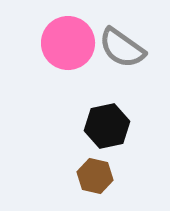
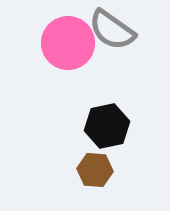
gray semicircle: moved 10 px left, 18 px up
brown hexagon: moved 6 px up; rotated 8 degrees counterclockwise
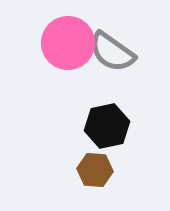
gray semicircle: moved 22 px down
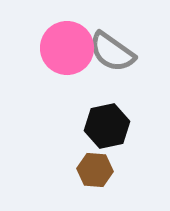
pink circle: moved 1 px left, 5 px down
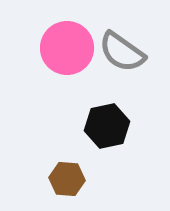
gray semicircle: moved 10 px right
brown hexagon: moved 28 px left, 9 px down
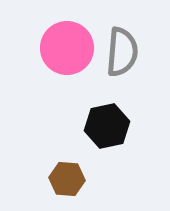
gray semicircle: rotated 120 degrees counterclockwise
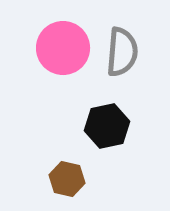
pink circle: moved 4 px left
brown hexagon: rotated 8 degrees clockwise
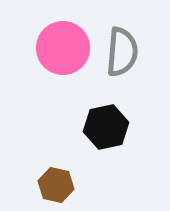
black hexagon: moved 1 px left, 1 px down
brown hexagon: moved 11 px left, 6 px down
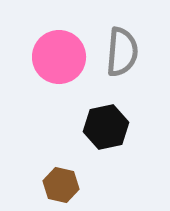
pink circle: moved 4 px left, 9 px down
brown hexagon: moved 5 px right
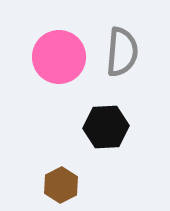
black hexagon: rotated 9 degrees clockwise
brown hexagon: rotated 20 degrees clockwise
